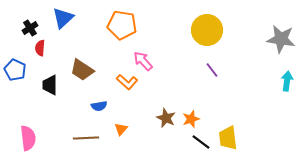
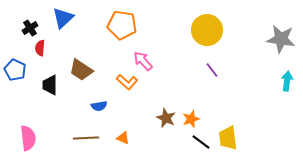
brown trapezoid: moved 1 px left
orange triangle: moved 2 px right, 9 px down; rotated 48 degrees counterclockwise
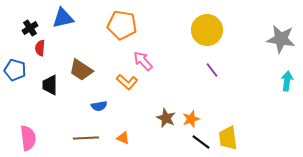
blue triangle: rotated 30 degrees clockwise
blue pentagon: rotated 10 degrees counterclockwise
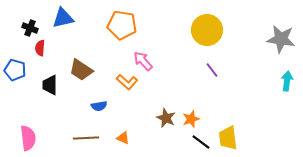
black cross: rotated 35 degrees counterclockwise
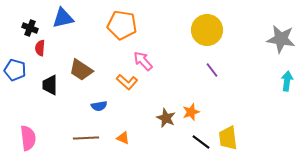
orange star: moved 7 px up
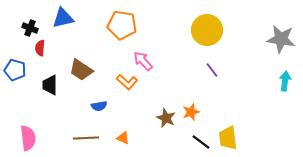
cyan arrow: moved 2 px left
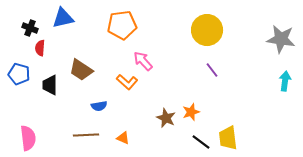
orange pentagon: rotated 16 degrees counterclockwise
blue pentagon: moved 4 px right, 4 px down
brown line: moved 3 px up
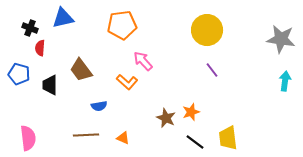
brown trapezoid: rotated 20 degrees clockwise
black line: moved 6 px left
